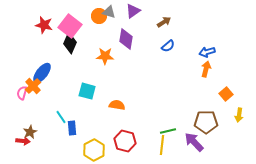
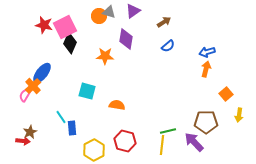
pink square: moved 5 px left, 1 px down; rotated 25 degrees clockwise
pink semicircle: moved 3 px right, 2 px down; rotated 16 degrees clockwise
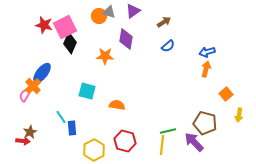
brown pentagon: moved 1 px left, 1 px down; rotated 15 degrees clockwise
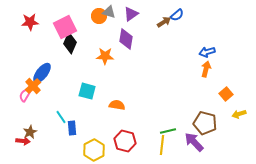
purple triangle: moved 2 px left, 3 px down
red star: moved 14 px left, 3 px up; rotated 18 degrees counterclockwise
blue semicircle: moved 9 px right, 31 px up
yellow arrow: moved 1 px up; rotated 64 degrees clockwise
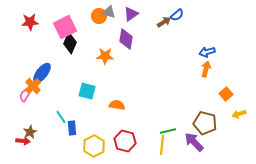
yellow hexagon: moved 4 px up
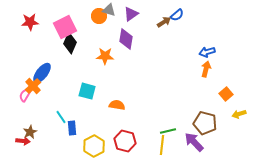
gray triangle: moved 2 px up
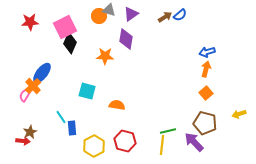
blue semicircle: moved 3 px right
brown arrow: moved 1 px right, 5 px up
orange square: moved 20 px left, 1 px up
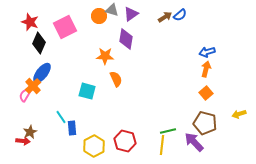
gray triangle: moved 3 px right
red star: rotated 24 degrees clockwise
black diamond: moved 31 px left
orange semicircle: moved 1 px left, 26 px up; rotated 56 degrees clockwise
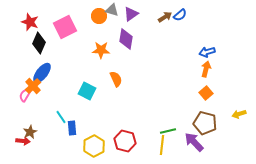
orange star: moved 4 px left, 6 px up
cyan square: rotated 12 degrees clockwise
